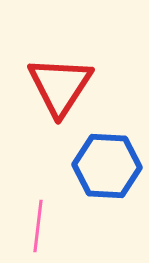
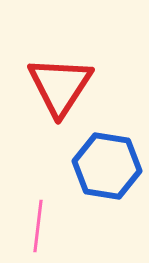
blue hexagon: rotated 6 degrees clockwise
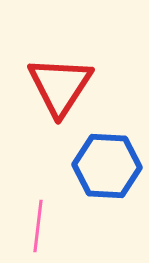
blue hexagon: rotated 6 degrees counterclockwise
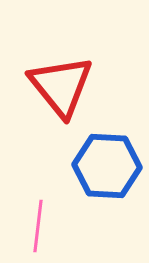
red triangle: moved 1 px right; rotated 12 degrees counterclockwise
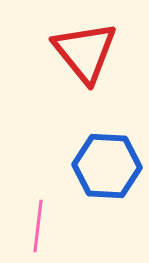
red triangle: moved 24 px right, 34 px up
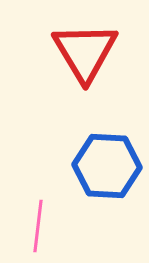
red triangle: rotated 8 degrees clockwise
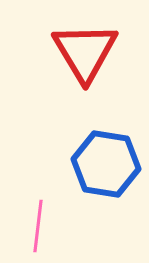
blue hexagon: moved 1 px left, 2 px up; rotated 6 degrees clockwise
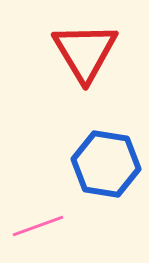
pink line: rotated 63 degrees clockwise
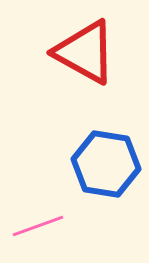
red triangle: rotated 30 degrees counterclockwise
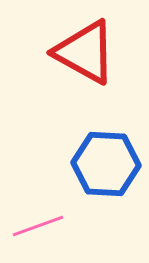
blue hexagon: rotated 6 degrees counterclockwise
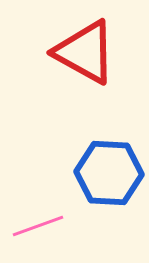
blue hexagon: moved 3 px right, 9 px down
